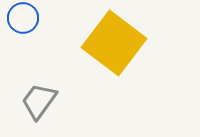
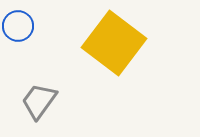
blue circle: moved 5 px left, 8 px down
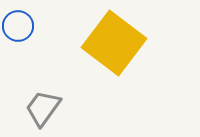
gray trapezoid: moved 4 px right, 7 px down
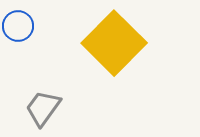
yellow square: rotated 8 degrees clockwise
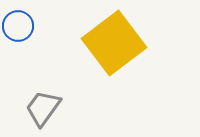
yellow square: rotated 8 degrees clockwise
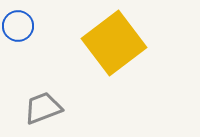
gray trapezoid: rotated 33 degrees clockwise
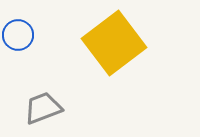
blue circle: moved 9 px down
